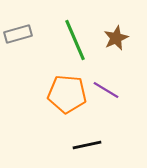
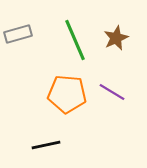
purple line: moved 6 px right, 2 px down
black line: moved 41 px left
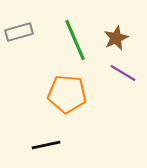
gray rectangle: moved 1 px right, 2 px up
purple line: moved 11 px right, 19 px up
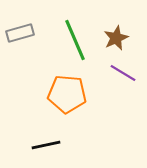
gray rectangle: moved 1 px right, 1 px down
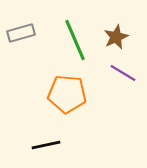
gray rectangle: moved 1 px right
brown star: moved 1 px up
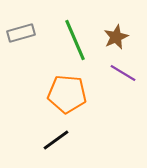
black line: moved 10 px right, 5 px up; rotated 24 degrees counterclockwise
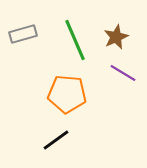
gray rectangle: moved 2 px right, 1 px down
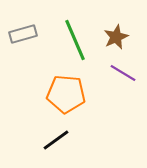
orange pentagon: moved 1 px left
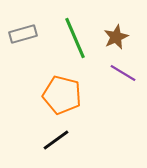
green line: moved 2 px up
orange pentagon: moved 4 px left, 1 px down; rotated 9 degrees clockwise
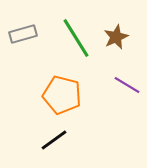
green line: moved 1 px right; rotated 9 degrees counterclockwise
purple line: moved 4 px right, 12 px down
black line: moved 2 px left
